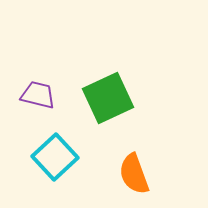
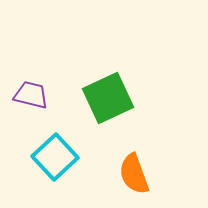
purple trapezoid: moved 7 px left
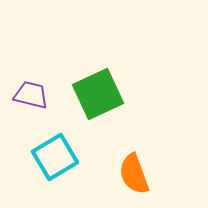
green square: moved 10 px left, 4 px up
cyan square: rotated 12 degrees clockwise
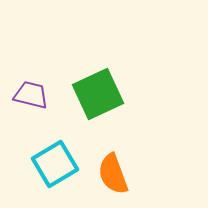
cyan square: moved 7 px down
orange semicircle: moved 21 px left
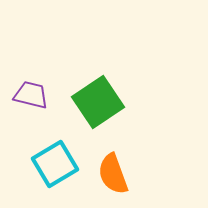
green square: moved 8 px down; rotated 9 degrees counterclockwise
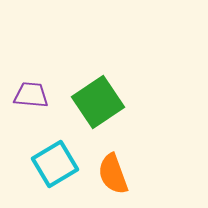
purple trapezoid: rotated 9 degrees counterclockwise
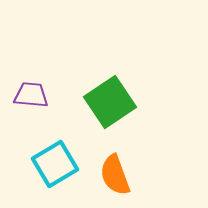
green square: moved 12 px right
orange semicircle: moved 2 px right, 1 px down
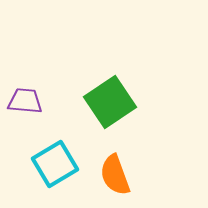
purple trapezoid: moved 6 px left, 6 px down
